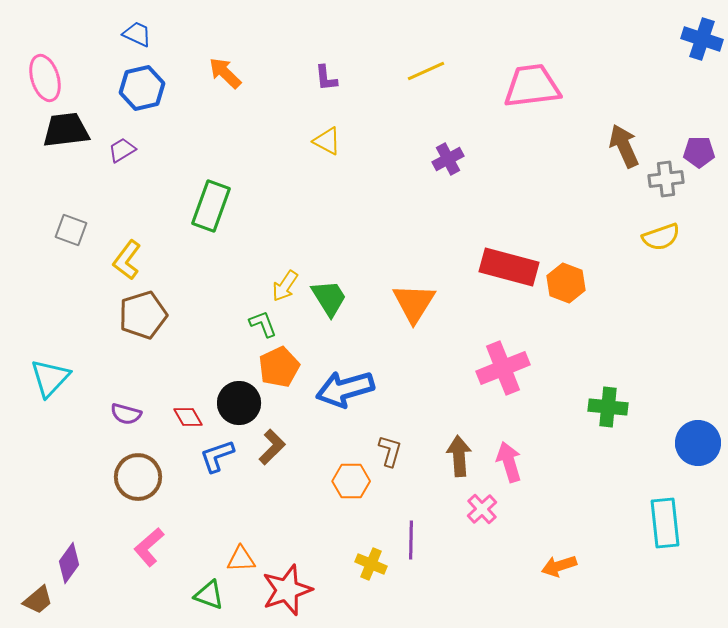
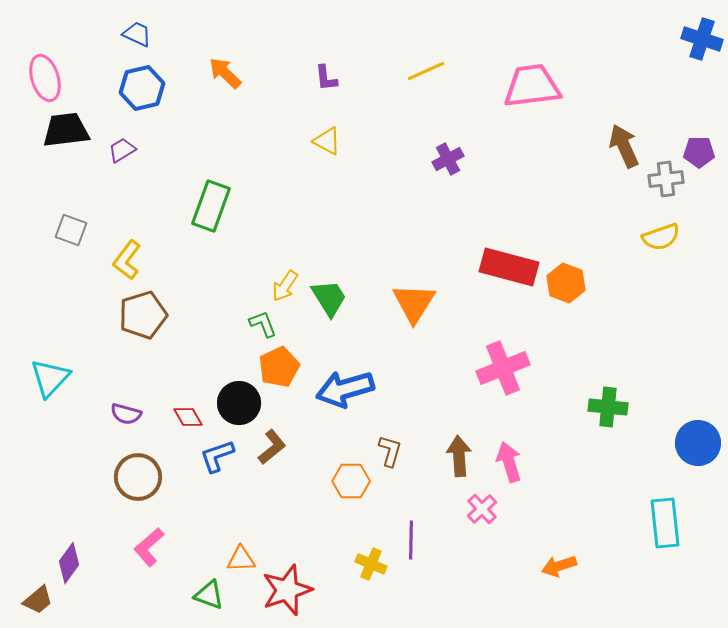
brown L-shape at (272, 447): rotated 6 degrees clockwise
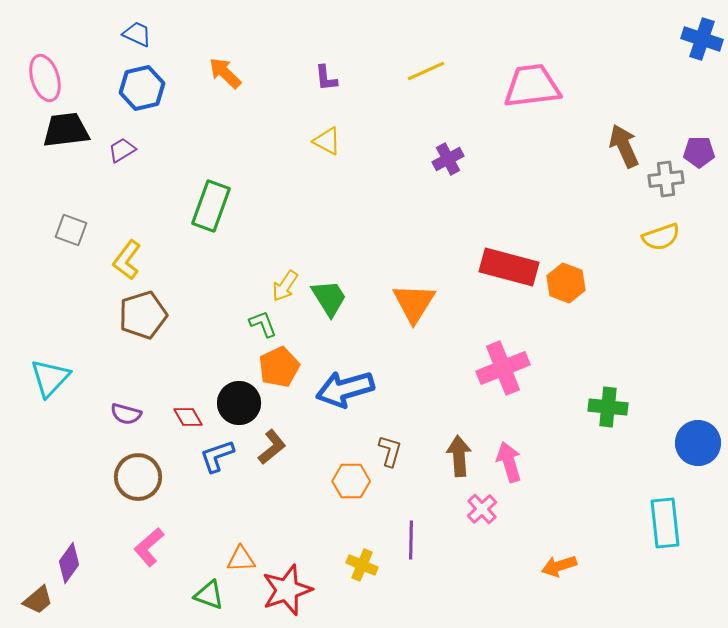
yellow cross at (371, 564): moved 9 px left, 1 px down
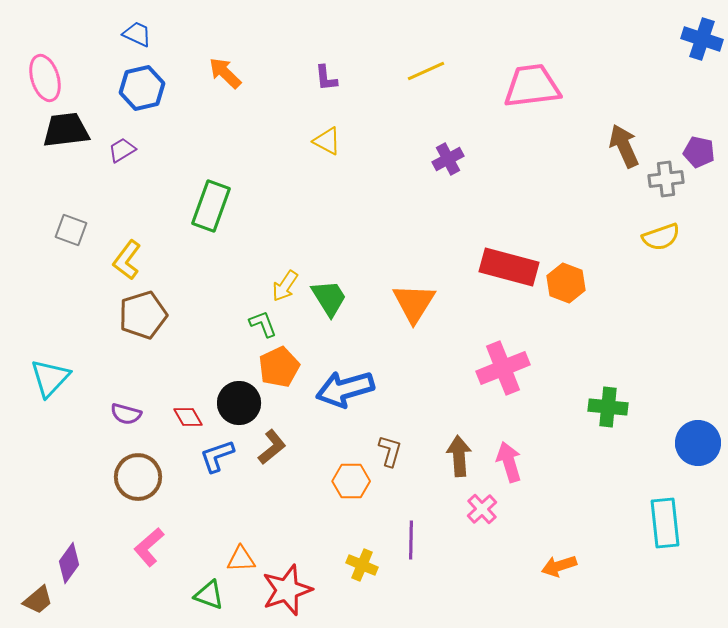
purple pentagon at (699, 152): rotated 12 degrees clockwise
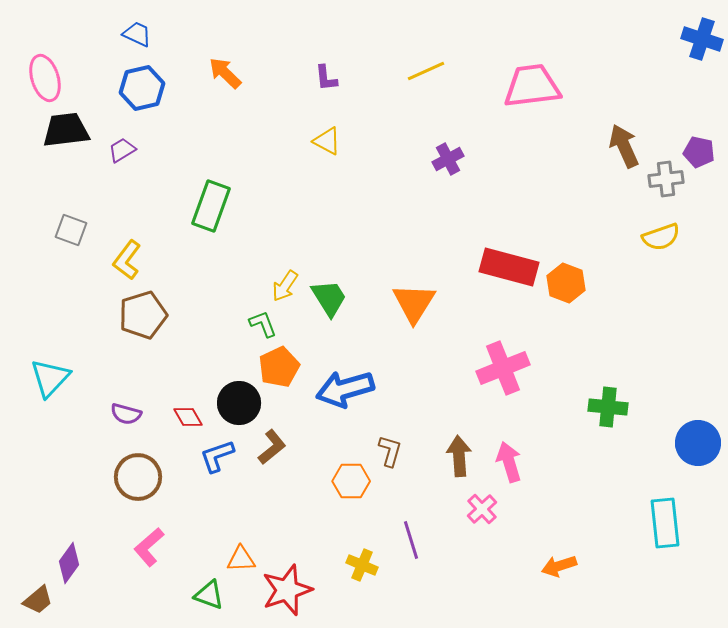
purple line at (411, 540): rotated 18 degrees counterclockwise
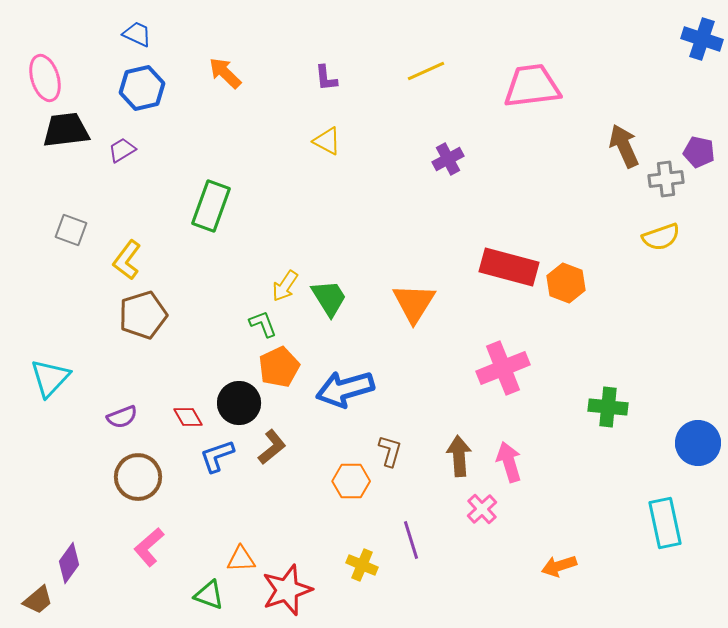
purple semicircle at (126, 414): moved 4 px left, 3 px down; rotated 36 degrees counterclockwise
cyan rectangle at (665, 523): rotated 6 degrees counterclockwise
